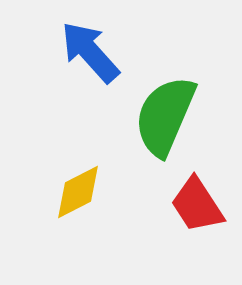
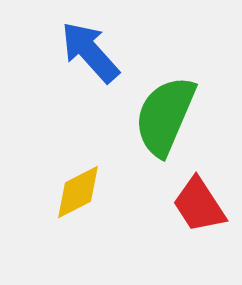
red trapezoid: moved 2 px right
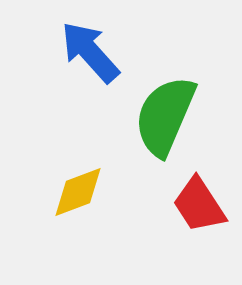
yellow diamond: rotated 6 degrees clockwise
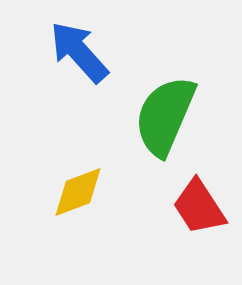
blue arrow: moved 11 px left
red trapezoid: moved 2 px down
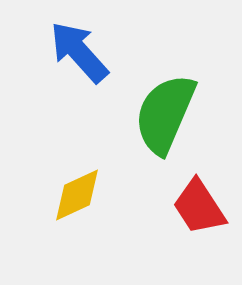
green semicircle: moved 2 px up
yellow diamond: moved 1 px left, 3 px down; rotated 4 degrees counterclockwise
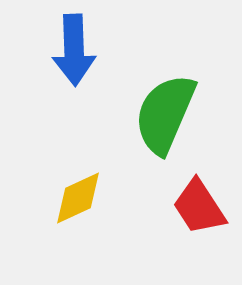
blue arrow: moved 5 px left, 2 px up; rotated 140 degrees counterclockwise
yellow diamond: moved 1 px right, 3 px down
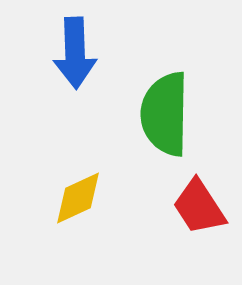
blue arrow: moved 1 px right, 3 px down
green semicircle: rotated 22 degrees counterclockwise
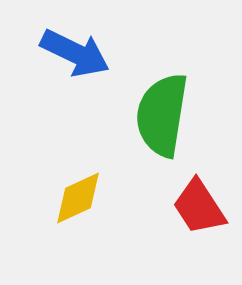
blue arrow: rotated 62 degrees counterclockwise
green semicircle: moved 3 px left, 1 px down; rotated 8 degrees clockwise
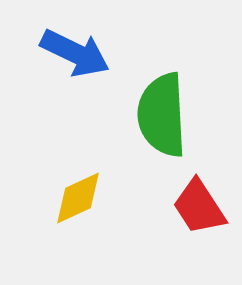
green semicircle: rotated 12 degrees counterclockwise
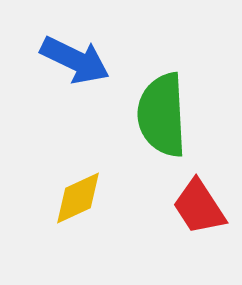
blue arrow: moved 7 px down
